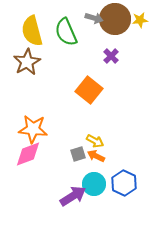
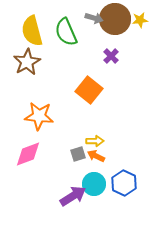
orange star: moved 6 px right, 13 px up
yellow arrow: rotated 30 degrees counterclockwise
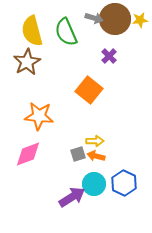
purple cross: moved 2 px left
orange arrow: rotated 12 degrees counterclockwise
purple arrow: moved 1 px left, 1 px down
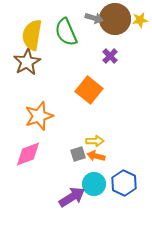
yellow semicircle: moved 4 px down; rotated 24 degrees clockwise
purple cross: moved 1 px right
orange star: rotated 24 degrees counterclockwise
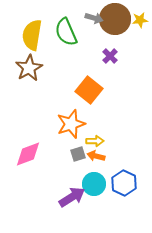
brown star: moved 2 px right, 6 px down
orange star: moved 32 px right, 8 px down
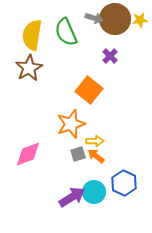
orange arrow: rotated 24 degrees clockwise
cyan circle: moved 8 px down
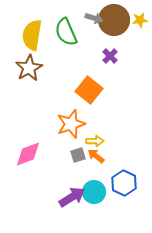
brown circle: moved 1 px left, 1 px down
gray square: moved 1 px down
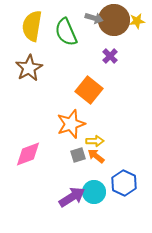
yellow star: moved 3 px left, 1 px down
yellow semicircle: moved 9 px up
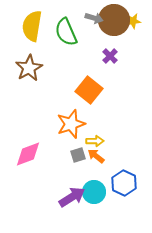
yellow star: moved 4 px left
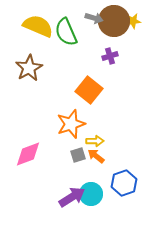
brown circle: moved 1 px down
yellow semicircle: moved 6 px right; rotated 104 degrees clockwise
purple cross: rotated 28 degrees clockwise
blue hexagon: rotated 15 degrees clockwise
cyan circle: moved 3 px left, 2 px down
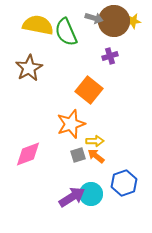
yellow semicircle: moved 1 px up; rotated 12 degrees counterclockwise
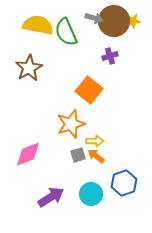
purple arrow: moved 21 px left
